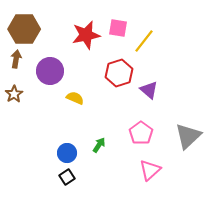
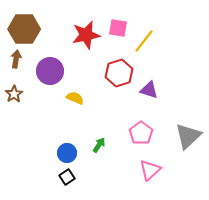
purple triangle: rotated 24 degrees counterclockwise
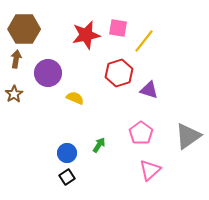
purple circle: moved 2 px left, 2 px down
gray triangle: rotated 8 degrees clockwise
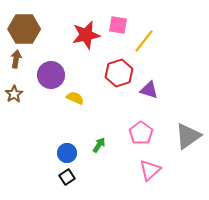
pink square: moved 3 px up
purple circle: moved 3 px right, 2 px down
